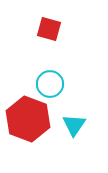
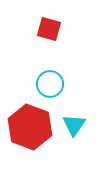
red hexagon: moved 2 px right, 8 px down
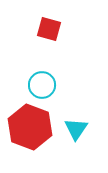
cyan circle: moved 8 px left, 1 px down
cyan triangle: moved 2 px right, 4 px down
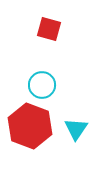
red hexagon: moved 1 px up
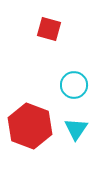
cyan circle: moved 32 px right
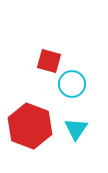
red square: moved 32 px down
cyan circle: moved 2 px left, 1 px up
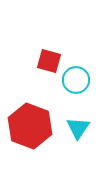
cyan circle: moved 4 px right, 4 px up
cyan triangle: moved 2 px right, 1 px up
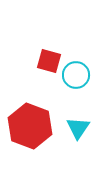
cyan circle: moved 5 px up
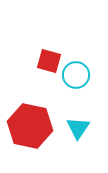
red hexagon: rotated 9 degrees counterclockwise
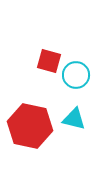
cyan triangle: moved 4 px left, 9 px up; rotated 50 degrees counterclockwise
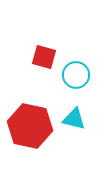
red square: moved 5 px left, 4 px up
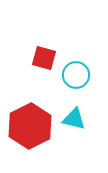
red square: moved 1 px down
red hexagon: rotated 21 degrees clockwise
